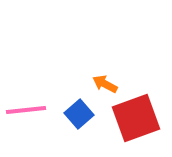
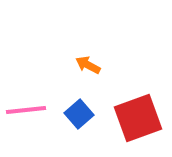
orange arrow: moved 17 px left, 19 px up
red square: moved 2 px right
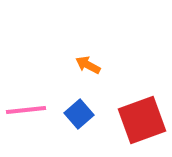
red square: moved 4 px right, 2 px down
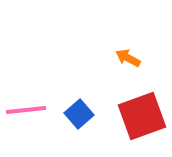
orange arrow: moved 40 px right, 7 px up
red square: moved 4 px up
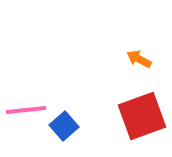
orange arrow: moved 11 px right, 1 px down
blue square: moved 15 px left, 12 px down
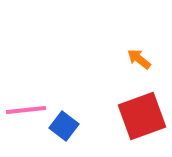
orange arrow: rotated 10 degrees clockwise
blue square: rotated 12 degrees counterclockwise
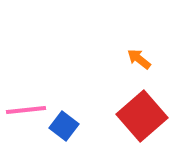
red square: rotated 21 degrees counterclockwise
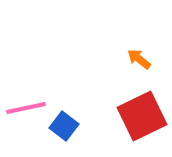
pink line: moved 2 px up; rotated 6 degrees counterclockwise
red square: rotated 15 degrees clockwise
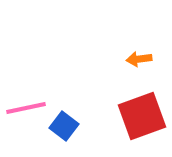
orange arrow: rotated 45 degrees counterclockwise
red square: rotated 6 degrees clockwise
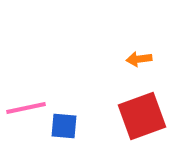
blue square: rotated 32 degrees counterclockwise
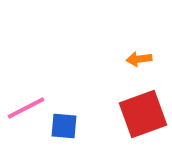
pink line: rotated 15 degrees counterclockwise
red square: moved 1 px right, 2 px up
